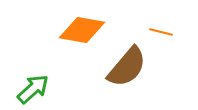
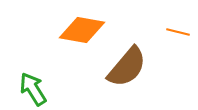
orange line: moved 17 px right
green arrow: rotated 80 degrees counterclockwise
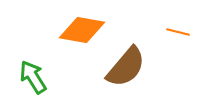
brown semicircle: moved 1 px left
green arrow: moved 12 px up
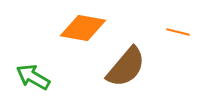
orange diamond: moved 1 px right, 2 px up
green arrow: rotated 28 degrees counterclockwise
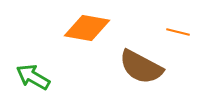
orange diamond: moved 4 px right
brown semicircle: moved 15 px right; rotated 78 degrees clockwise
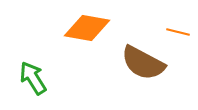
brown semicircle: moved 2 px right, 4 px up
green arrow: moved 1 px down; rotated 28 degrees clockwise
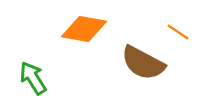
orange diamond: moved 3 px left, 1 px down
orange line: rotated 20 degrees clockwise
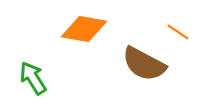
brown semicircle: moved 1 px right, 1 px down
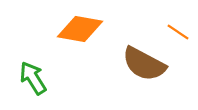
orange diamond: moved 4 px left
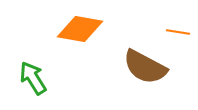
orange line: rotated 25 degrees counterclockwise
brown semicircle: moved 1 px right, 3 px down
